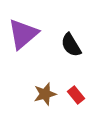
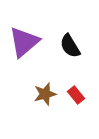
purple triangle: moved 1 px right, 8 px down
black semicircle: moved 1 px left, 1 px down
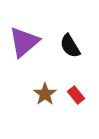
brown star: rotated 20 degrees counterclockwise
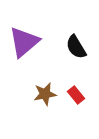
black semicircle: moved 6 px right, 1 px down
brown star: rotated 25 degrees clockwise
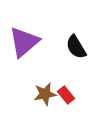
red rectangle: moved 10 px left
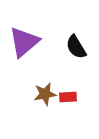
red rectangle: moved 2 px right, 2 px down; rotated 54 degrees counterclockwise
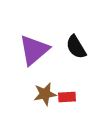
purple triangle: moved 10 px right, 8 px down
red rectangle: moved 1 px left
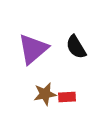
purple triangle: moved 1 px left, 1 px up
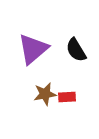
black semicircle: moved 3 px down
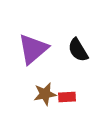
black semicircle: moved 2 px right
